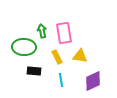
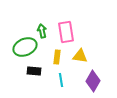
pink rectangle: moved 2 px right, 1 px up
green ellipse: moved 1 px right; rotated 25 degrees counterclockwise
yellow rectangle: rotated 32 degrees clockwise
purple diamond: rotated 35 degrees counterclockwise
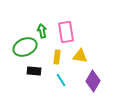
cyan line: rotated 24 degrees counterclockwise
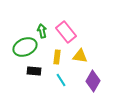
pink rectangle: rotated 30 degrees counterclockwise
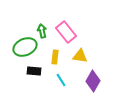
yellow rectangle: moved 2 px left
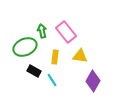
black rectangle: rotated 24 degrees clockwise
cyan line: moved 9 px left
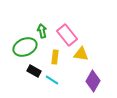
pink rectangle: moved 1 px right, 3 px down
yellow triangle: moved 1 px right, 2 px up
cyan line: rotated 24 degrees counterclockwise
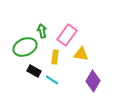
pink rectangle: rotated 75 degrees clockwise
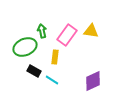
yellow triangle: moved 10 px right, 23 px up
purple diamond: rotated 35 degrees clockwise
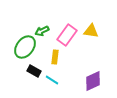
green arrow: rotated 104 degrees counterclockwise
green ellipse: rotated 30 degrees counterclockwise
